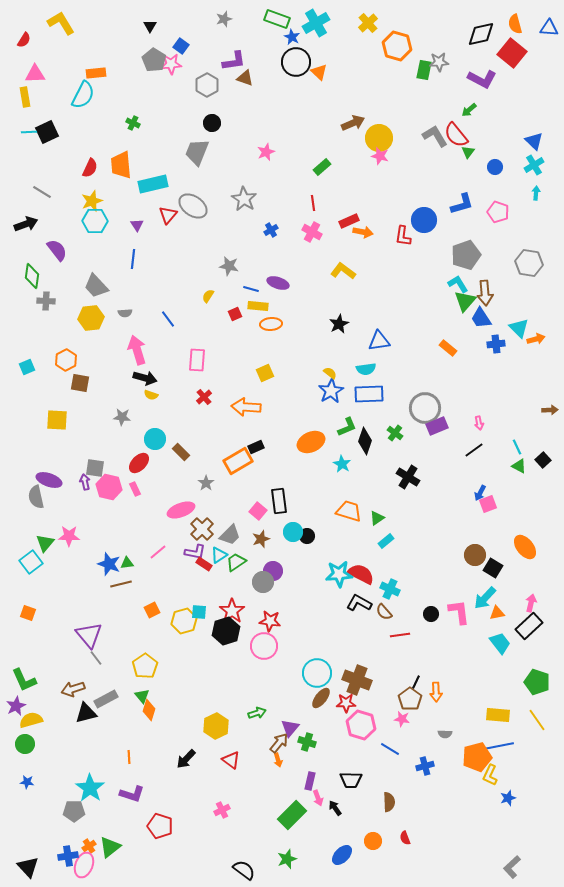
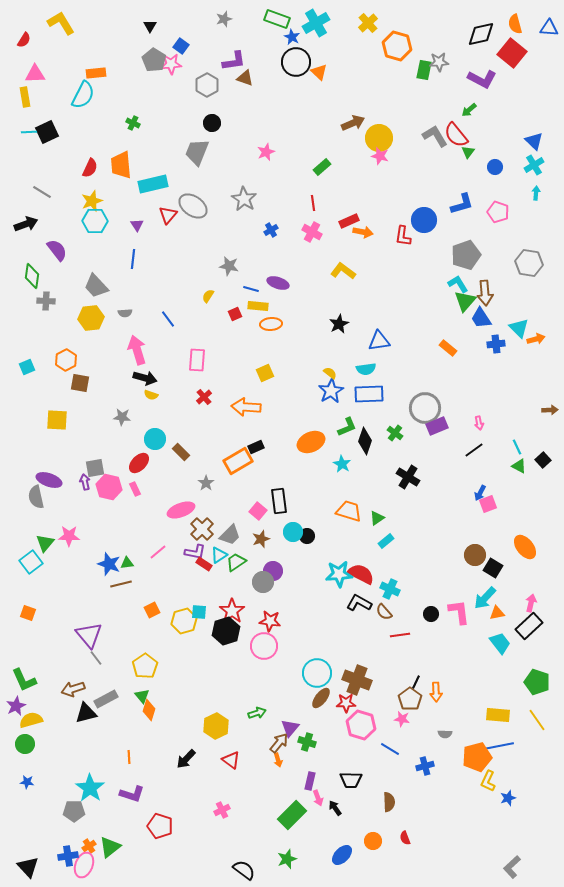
gray square at (95, 468): rotated 18 degrees counterclockwise
yellow L-shape at (490, 775): moved 2 px left, 6 px down
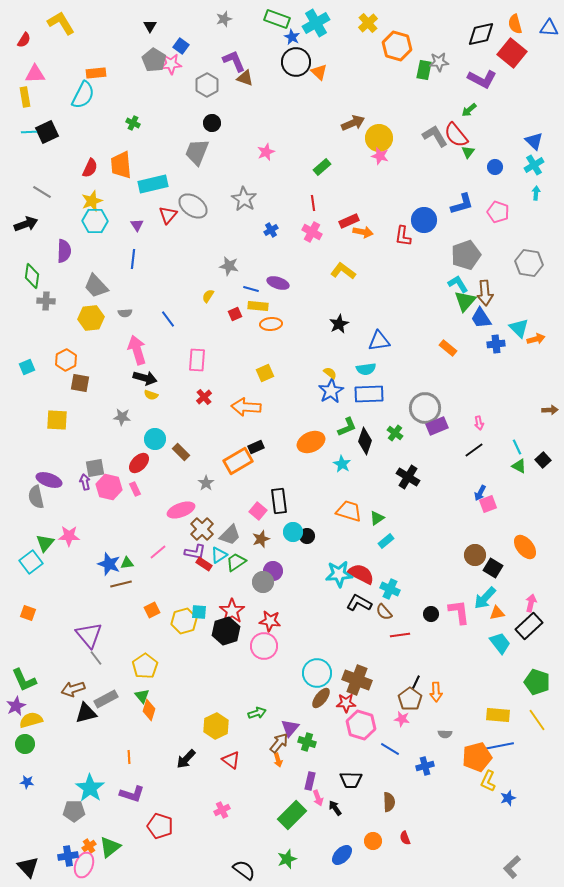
purple L-shape at (234, 61): rotated 105 degrees counterclockwise
purple semicircle at (57, 250): moved 7 px right, 1 px down; rotated 40 degrees clockwise
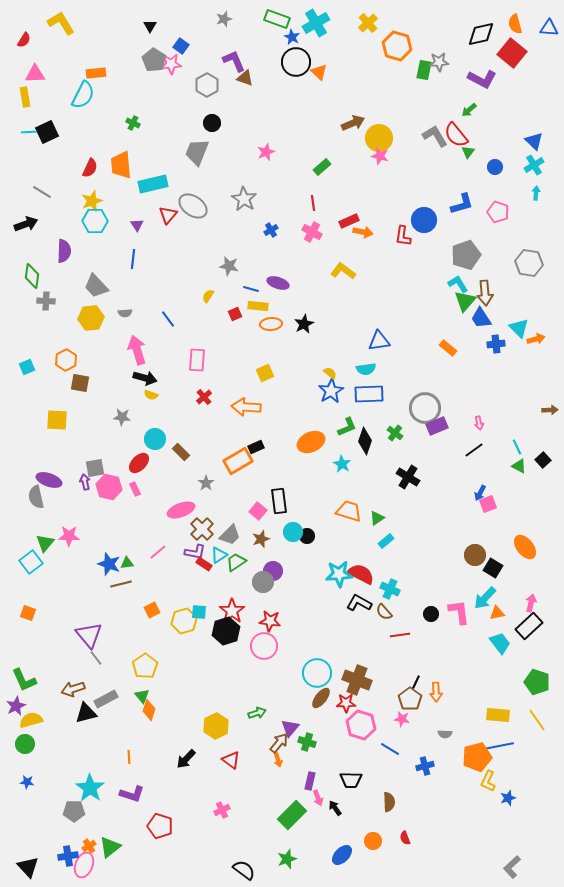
black star at (339, 324): moved 35 px left
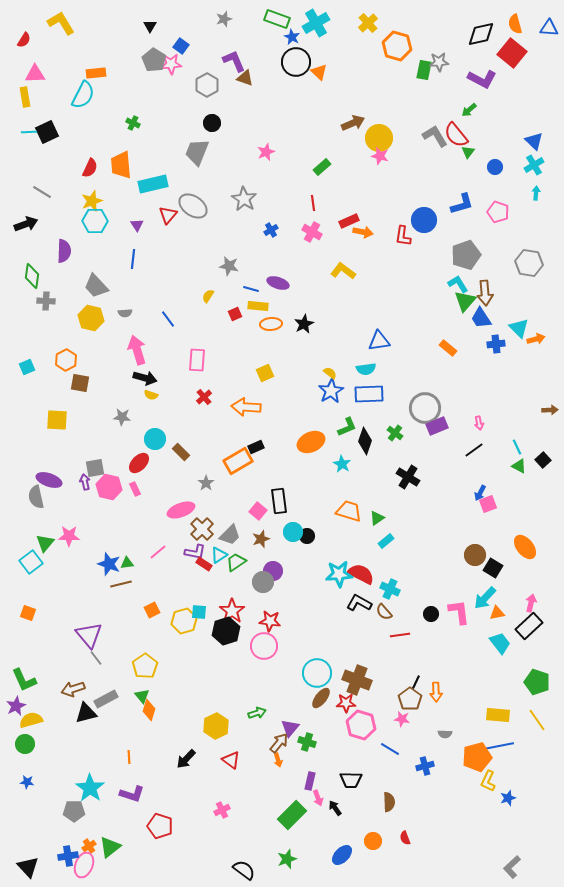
yellow hexagon at (91, 318): rotated 20 degrees clockwise
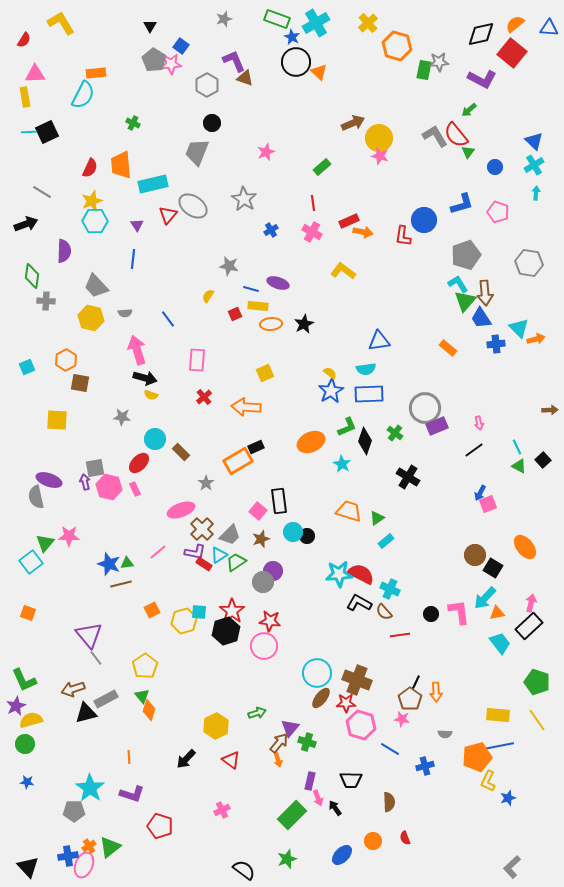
orange semicircle at (515, 24): rotated 66 degrees clockwise
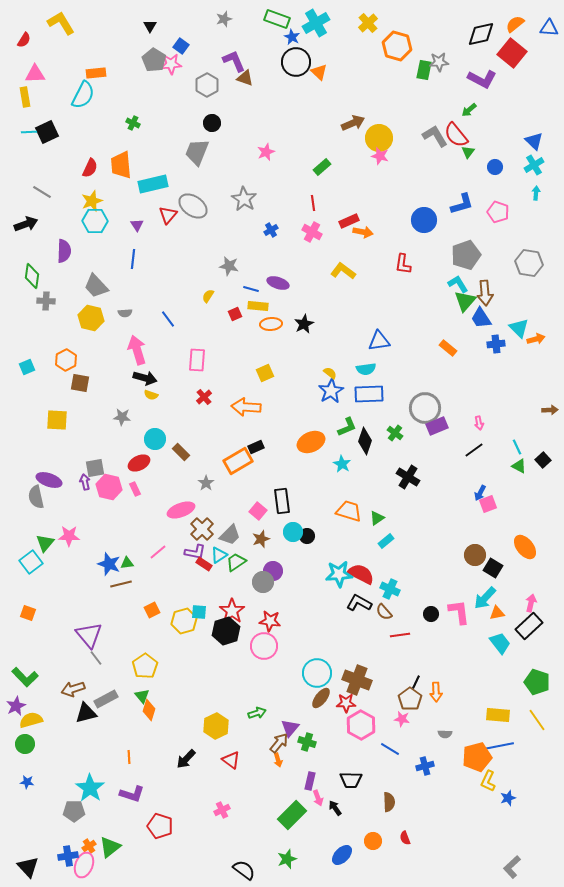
red L-shape at (403, 236): moved 28 px down
red ellipse at (139, 463): rotated 20 degrees clockwise
black rectangle at (279, 501): moved 3 px right
green L-shape at (24, 680): moved 1 px right, 3 px up; rotated 20 degrees counterclockwise
pink hexagon at (361, 725): rotated 12 degrees clockwise
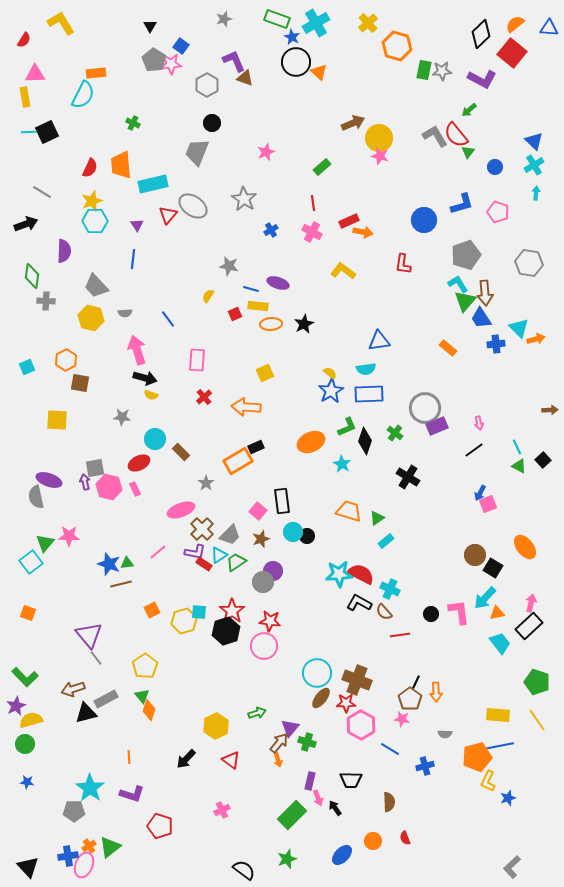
black diamond at (481, 34): rotated 32 degrees counterclockwise
gray star at (439, 62): moved 3 px right, 9 px down
